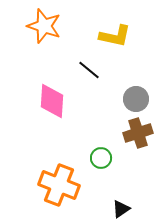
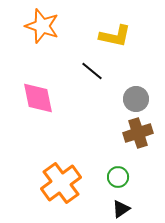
orange star: moved 2 px left
black line: moved 3 px right, 1 px down
pink diamond: moved 14 px left, 3 px up; rotated 15 degrees counterclockwise
green circle: moved 17 px right, 19 px down
orange cross: moved 2 px right, 2 px up; rotated 33 degrees clockwise
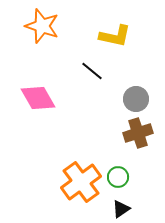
pink diamond: rotated 18 degrees counterclockwise
orange cross: moved 20 px right, 1 px up
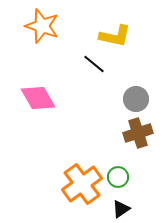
black line: moved 2 px right, 7 px up
orange cross: moved 1 px right, 2 px down
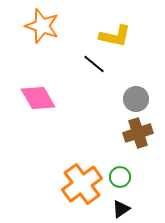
green circle: moved 2 px right
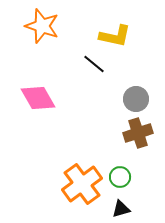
black triangle: rotated 18 degrees clockwise
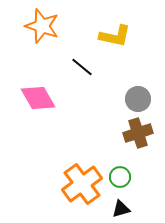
black line: moved 12 px left, 3 px down
gray circle: moved 2 px right
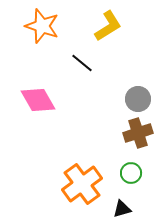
yellow L-shape: moved 7 px left, 10 px up; rotated 44 degrees counterclockwise
black line: moved 4 px up
pink diamond: moved 2 px down
green circle: moved 11 px right, 4 px up
black triangle: moved 1 px right
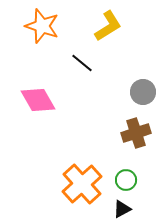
gray circle: moved 5 px right, 7 px up
brown cross: moved 2 px left
green circle: moved 5 px left, 7 px down
orange cross: rotated 6 degrees counterclockwise
black triangle: rotated 12 degrees counterclockwise
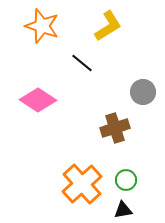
pink diamond: rotated 27 degrees counterclockwise
brown cross: moved 21 px left, 5 px up
black triangle: moved 1 px right, 1 px down; rotated 18 degrees clockwise
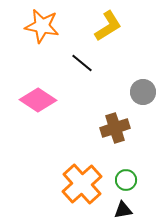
orange star: rotated 8 degrees counterclockwise
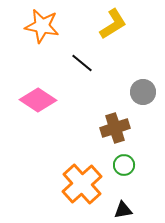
yellow L-shape: moved 5 px right, 2 px up
green circle: moved 2 px left, 15 px up
